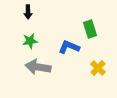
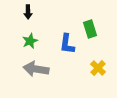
green star: rotated 14 degrees counterclockwise
blue L-shape: moved 2 px left, 3 px up; rotated 105 degrees counterclockwise
gray arrow: moved 2 px left, 2 px down
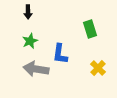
blue L-shape: moved 7 px left, 10 px down
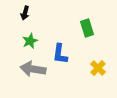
black arrow: moved 3 px left, 1 px down; rotated 16 degrees clockwise
green rectangle: moved 3 px left, 1 px up
gray arrow: moved 3 px left
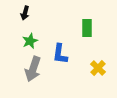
green rectangle: rotated 18 degrees clockwise
gray arrow: rotated 80 degrees counterclockwise
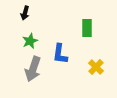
yellow cross: moved 2 px left, 1 px up
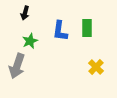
blue L-shape: moved 23 px up
gray arrow: moved 16 px left, 3 px up
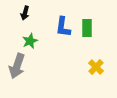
blue L-shape: moved 3 px right, 4 px up
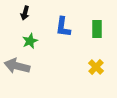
green rectangle: moved 10 px right, 1 px down
gray arrow: rotated 85 degrees clockwise
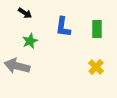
black arrow: rotated 72 degrees counterclockwise
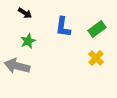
green rectangle: rotated 54 degrees clockwise
green star: moved 2 px left
yellow cross: moved 9 px up
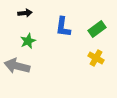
black arrow: rotated 40 degrees counterclockwise
yellow cross: rotated 14 degrees counterclockwise
